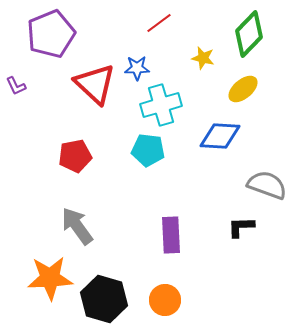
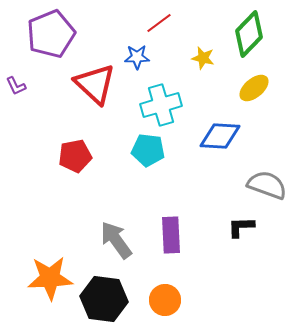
blue star: moved 11 px up
yellow ellipse: moved 11 px right, 1 px up
gray arrow: moved 39 px right, 14 px down
black hexagon: rotated 9 degrees counterclockwise
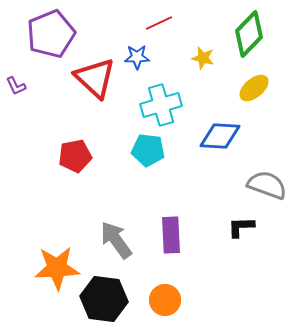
red line: rotated 12 degrees clockwise
red triangle: moved 6 px up
orange star: moved 7 px right, 10 px up
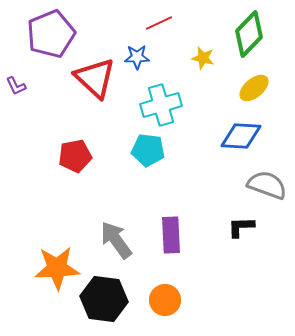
blue diamond: moved 21 px right
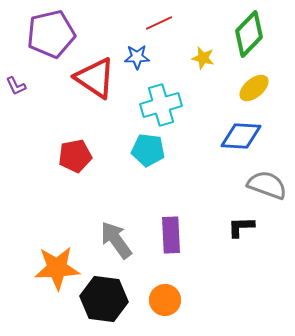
purple pentagon: rotated 9 degrees clockwise
red triangle: rotated 9 degrees counterclockwise
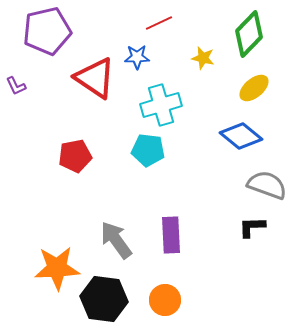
purple pentagon: moved 4 px left, 3 px up
blue diamond: rotated 36 degrees clockwise
black L-shape: moved 11 px right
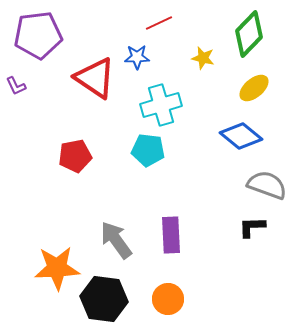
purple pentagon: moved 9 px left, 4 px down; rotated 6 degrees clockwise
orange circle: moved 3 px right, 1 px up
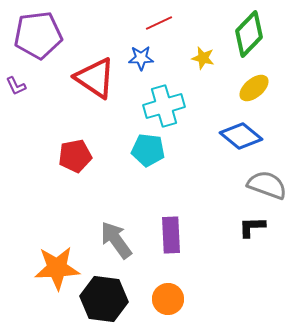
blue star: moved 4 px right, 1 px down
cyan cross: moved 3 px right, 1 px down
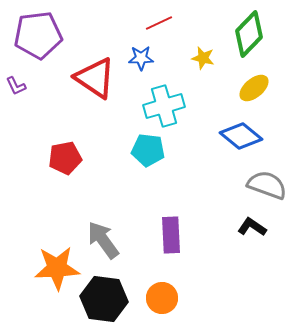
red pentagon: moved 10 px left, 2 px down
black L-shape: rotated 36 degrees clockwise
gray arrow: moved 13 px left
orange circle: moved 6 px left, 1 px up
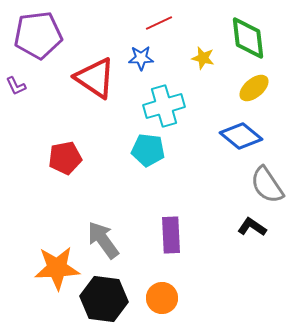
green diamond: moved 1 px left, 4 px down; rotated 51 degrees counterclockwise
gray semicircle: rotated 144 degrees counterclockwise
